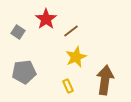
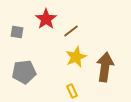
gray square: moved 1 px left; rotated 24 degrees counterclockwise
brown arrow: moved 13 px up
yellow rectangle: moved 4 px right, 5 px down
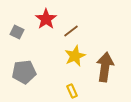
gray square: rotated 16 degrees clockwise
yellow star: moved 1 px left, 1 px up
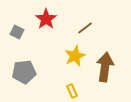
brown line: moved 14 px right, 3 px up
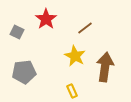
yellow star: rotated 20 degrees counterclockwise
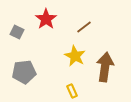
brown line: moved 1 px left, 1 px up
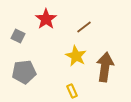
gray square: moved 1 px right, 4 px down
yellow star: moved 1 px right
